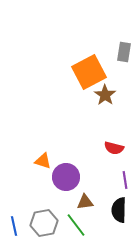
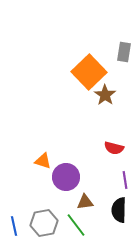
orange square: rotated 16 degrees counterclockwise
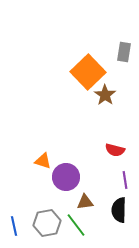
orange square: moved 1 px left
red semicircle: moved 1 px right, 2 px down
gray hexagon: moved 3 px right
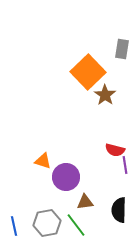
gray rectangle: moved 2 px left, 3 px up
purple line: moved 15 px up
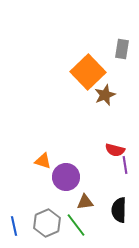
brown star: rotated 15 degrees clockwise
gray hexagon: rotated 12 degrees counterclockwise
